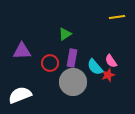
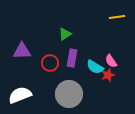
cyan semicircle: rotated 18 degrees counterclockwise
gray circle: moved 4 px left, 12 px down
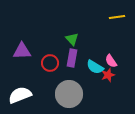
green triangle: moved 7 px right, 5 px down; rotated 40 degrees counterclockwise
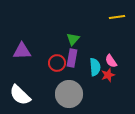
green triangle: moved 1 px right; rotated 24 degrees clockwise
red circle: moved 7 px right
cyan semicircle: rotated 126 degrees counterclockwise
white semicircle: rotated 115 degrees counterclockwise
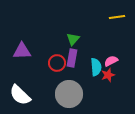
pink semicircle: rotated 96 degrees clockwise
cyan semicircle: moved 1 px right
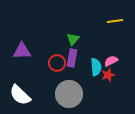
yellow line: moved 2 px left, 4 px down
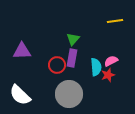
red circle: moved 2 px down
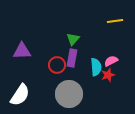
white semicircle: rotated 100 degrees counterclockwise
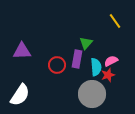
yellow line: rotated 63 degrees clockwise
green triangle: moved 13 px right, 4 px down
purple rectangle: moved 5 px right, 1 px down
gray circle: moved 23 px right
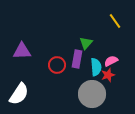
white semicircle: moved 1 px left, 1 px up
